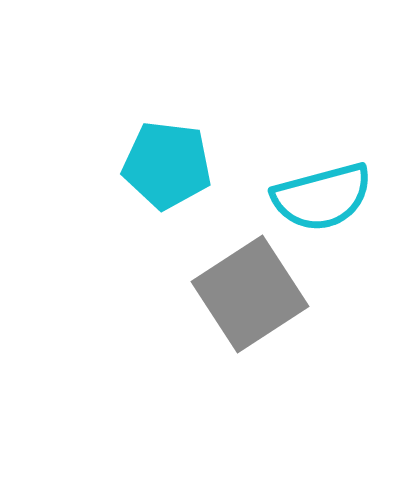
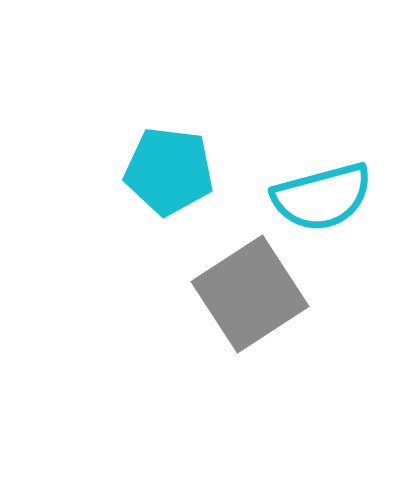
cyan pentagon: moved 2 px right, 6 px down
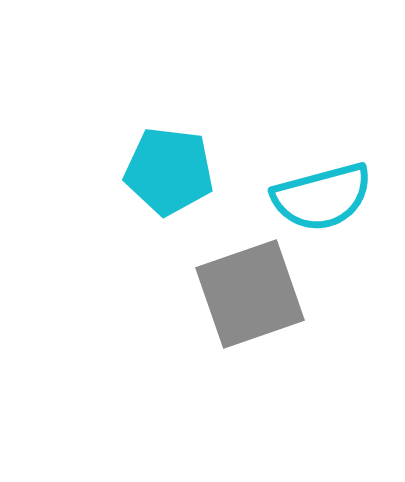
gray square: rotated 14 degrees clockwise
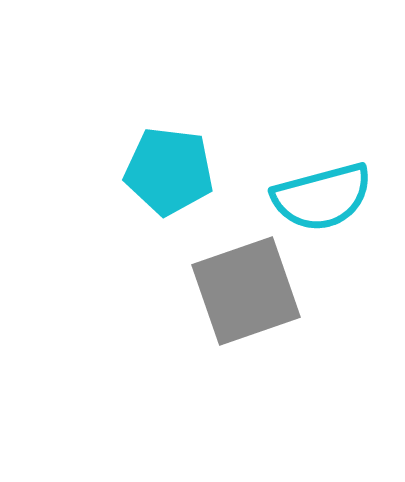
gray square: moved 4 px left, 3 px up
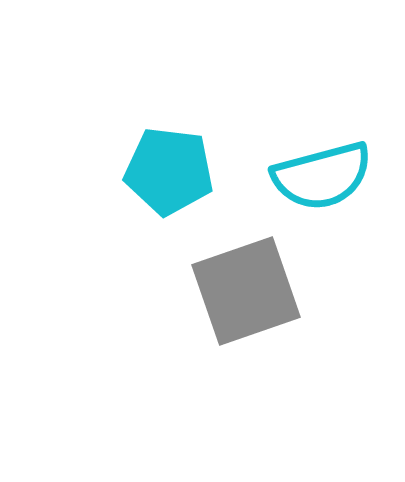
cyan semicircle: moved 21 px up
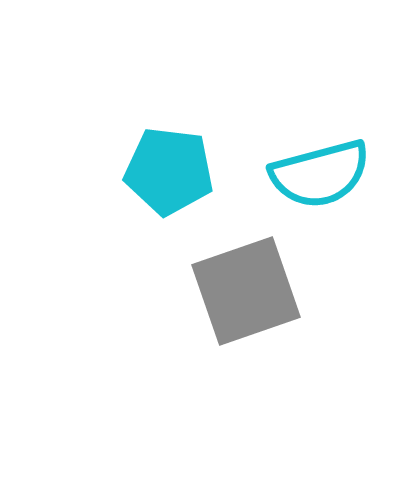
cyan semicircle: moved 2 px left, 2 px up
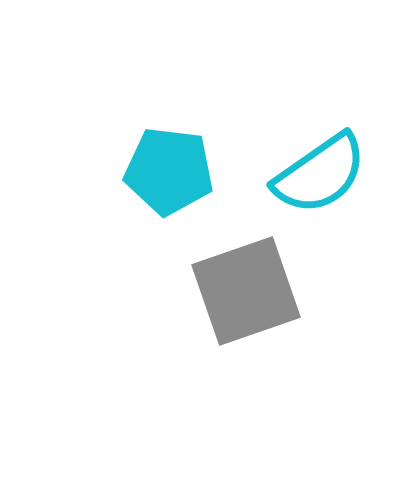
cyan semicircle: rotated 20 degrees counterclockwise
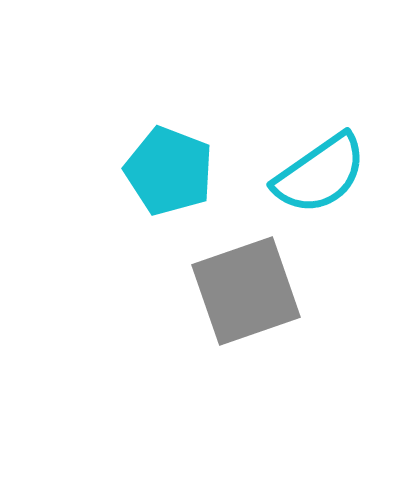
cyan pentagon: rotated 14 degrees clockwise
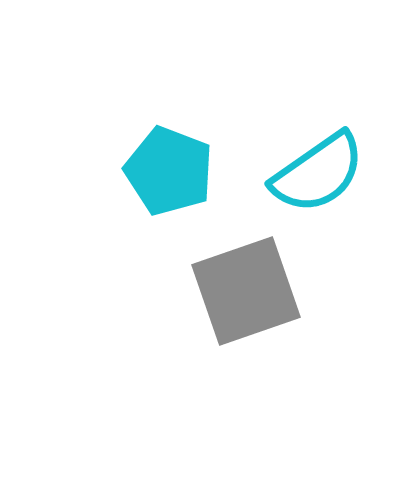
cyan semicircle: moved 2 px left, 1 px up
